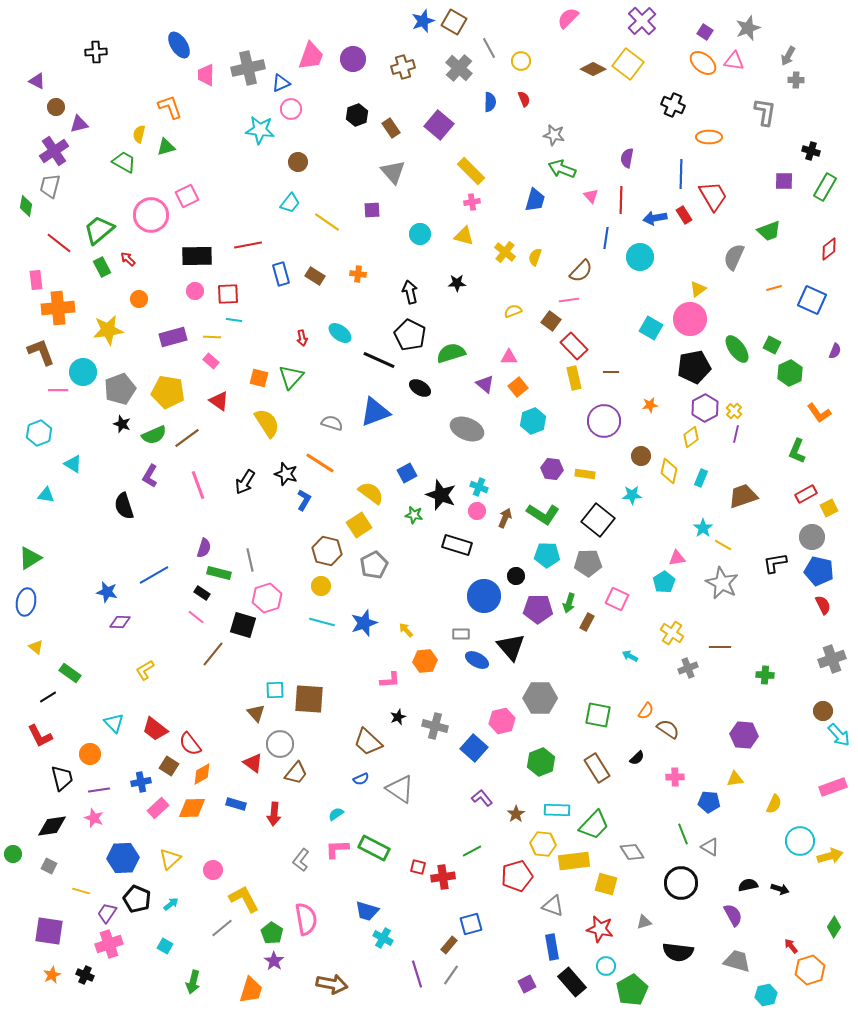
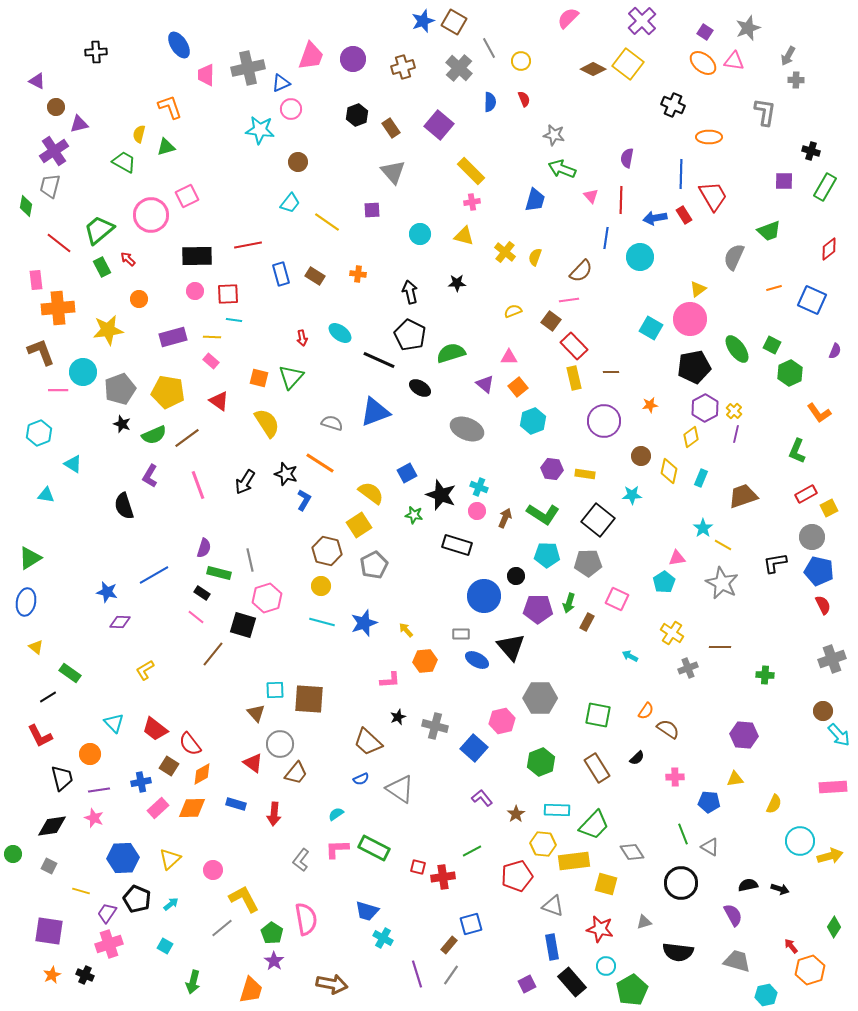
pink rectangle at (833, 787): rotated 16 degrees clockwise
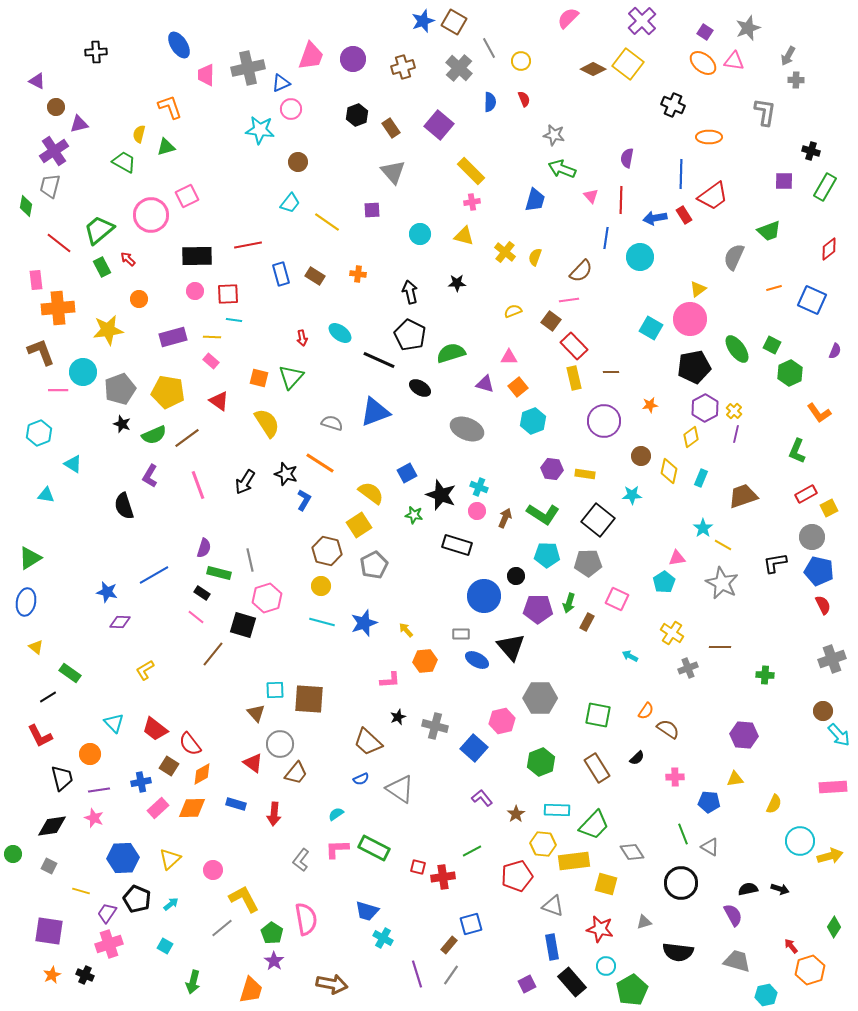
red trapezoid at (713, 196): rotated 84 degrees clockwise
purple triangle at (485, 384): rotated 24 degrees counterclockwise
black semicircle at (748, 885): moved 4 px down
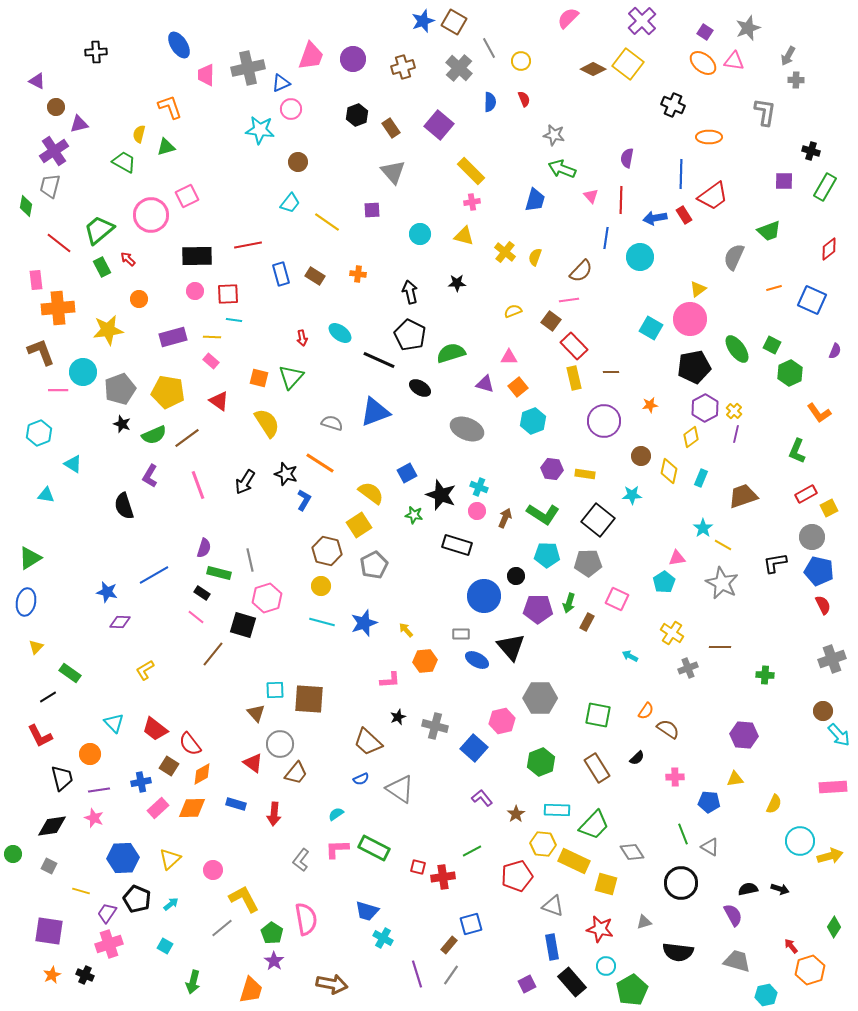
yellow triangle at (36, 647): rotated 35 degrees clockwise
yellow rectangle at (574, 861): rotated 32 degrees clockwise
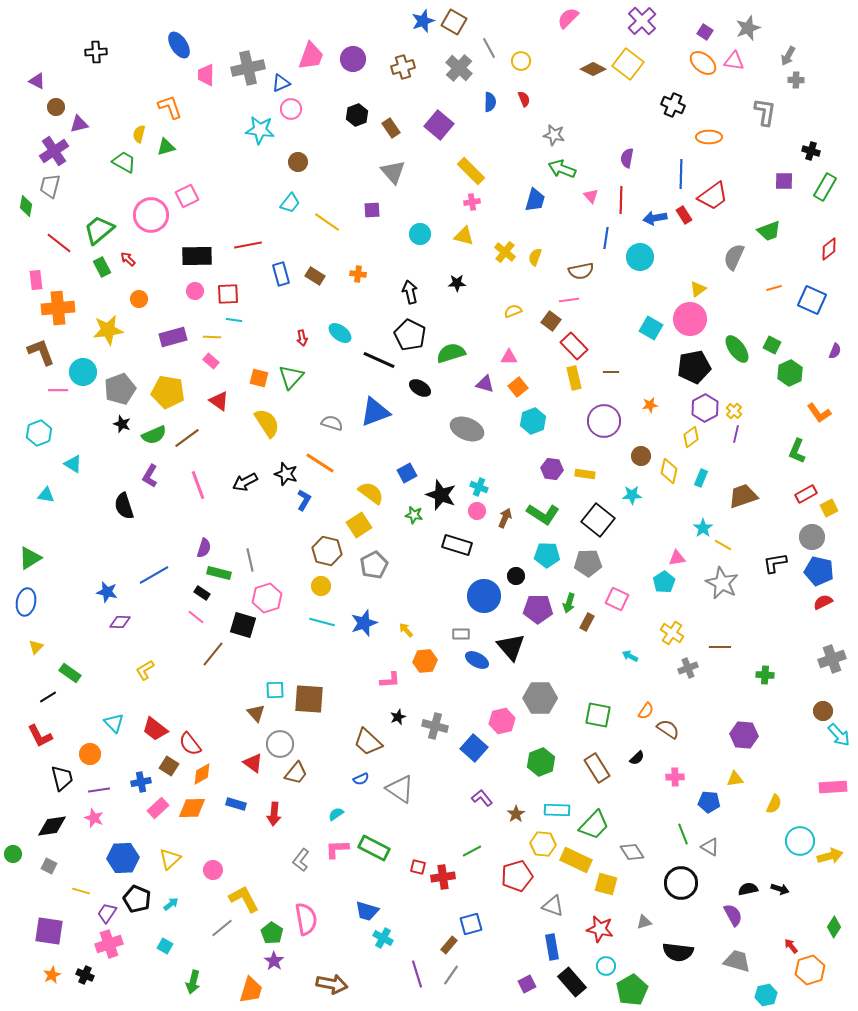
brown semicircle at (581, 271): rotated 35 degrees clockwise
black arrow at (245, 482): rotated 30 degrees clockwise
red semicircle at (823, 605): moved 3 px up; rotated 90 degrees counterclockwise
yellow rectangle at (574, 861): moved 2 px right, 1 px up
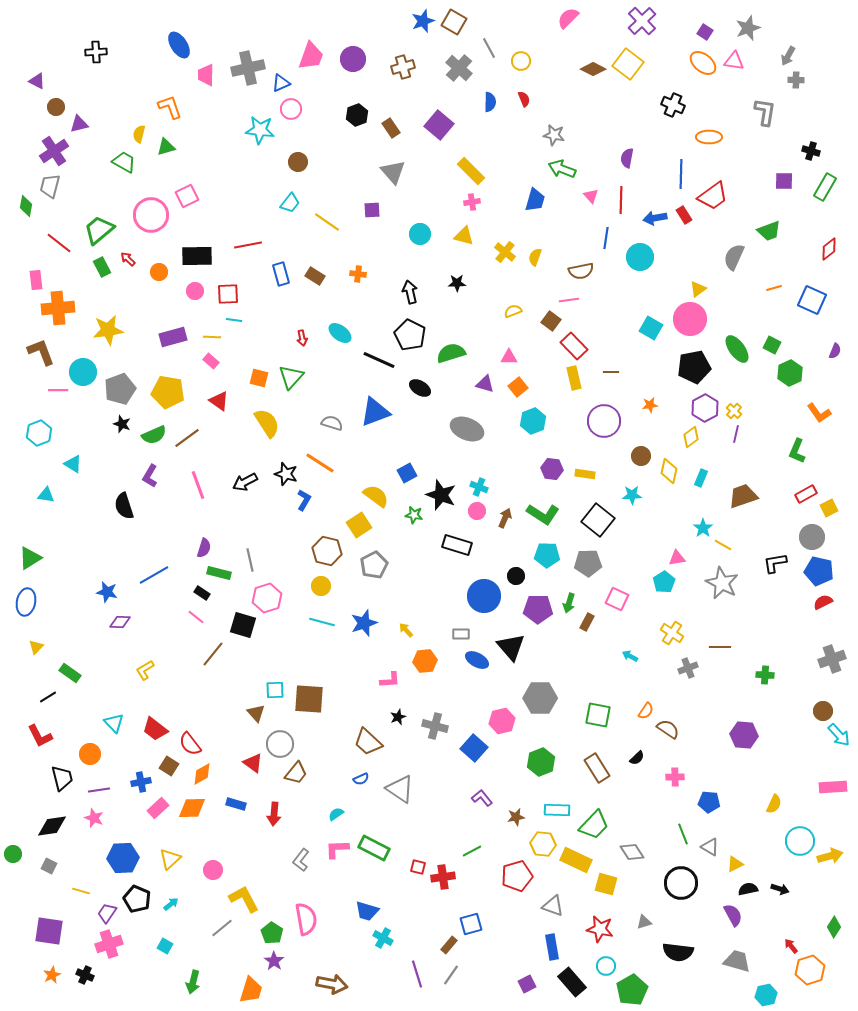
orange circle at (139, 299): moved 20 px right, 27 px up
yellow semicircle at (371, 493): moved 5 px right, 3 px down
yellow triangle at (735, 779): moved 85 px down; rotated 18 degrees counterclockwise
brown star at (516, 814): moved 3 px down; rotated 24 degrees clockwise
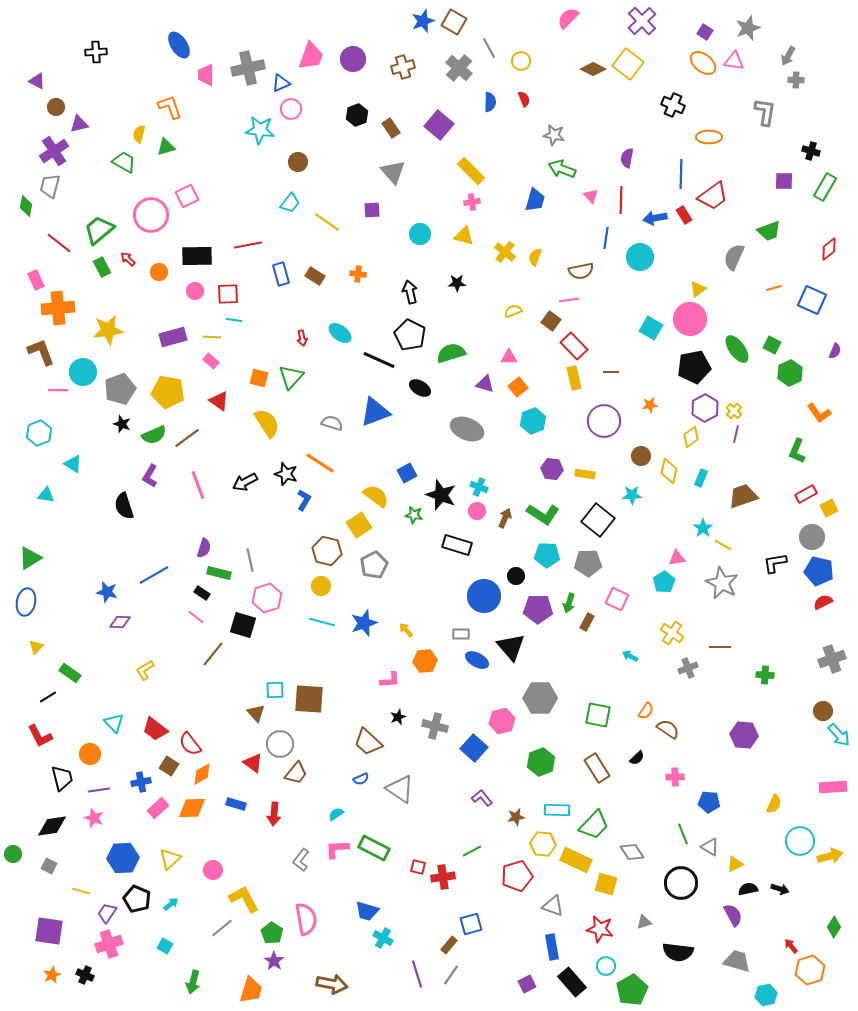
pink rectangle at (36, 280): rotated 18 degrees counterclockwise
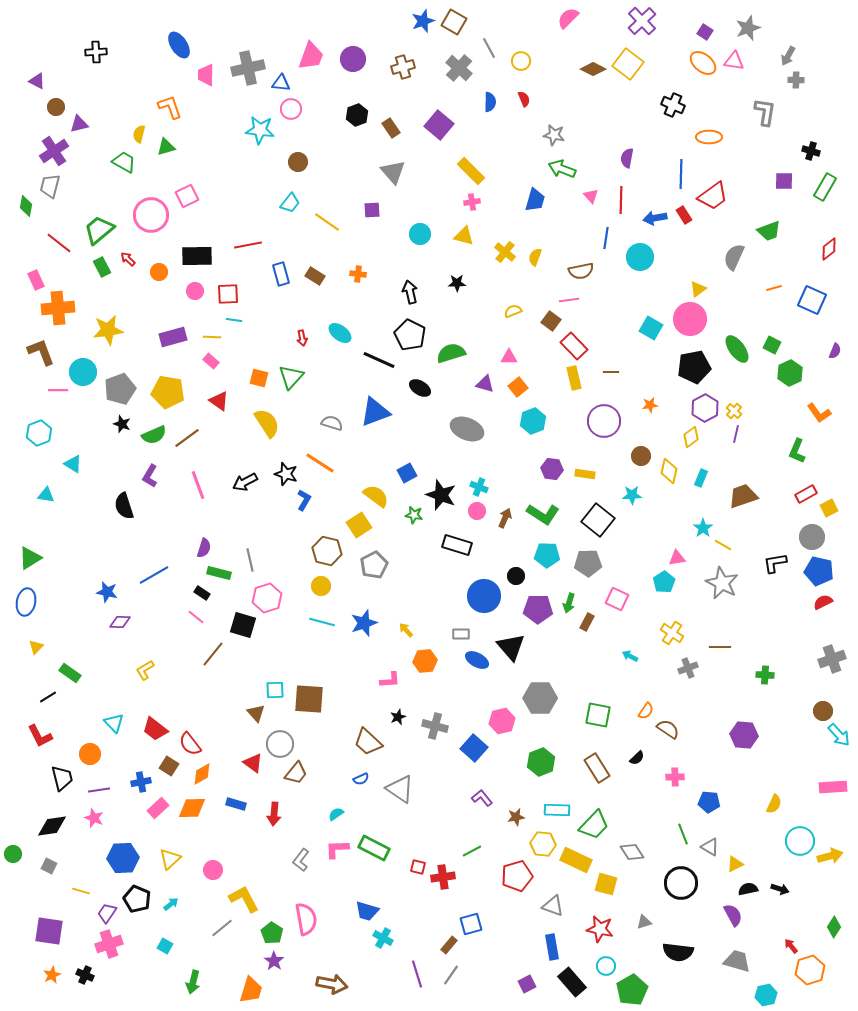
blue triangle at (281, 83): rotated 30 degrees clockwise
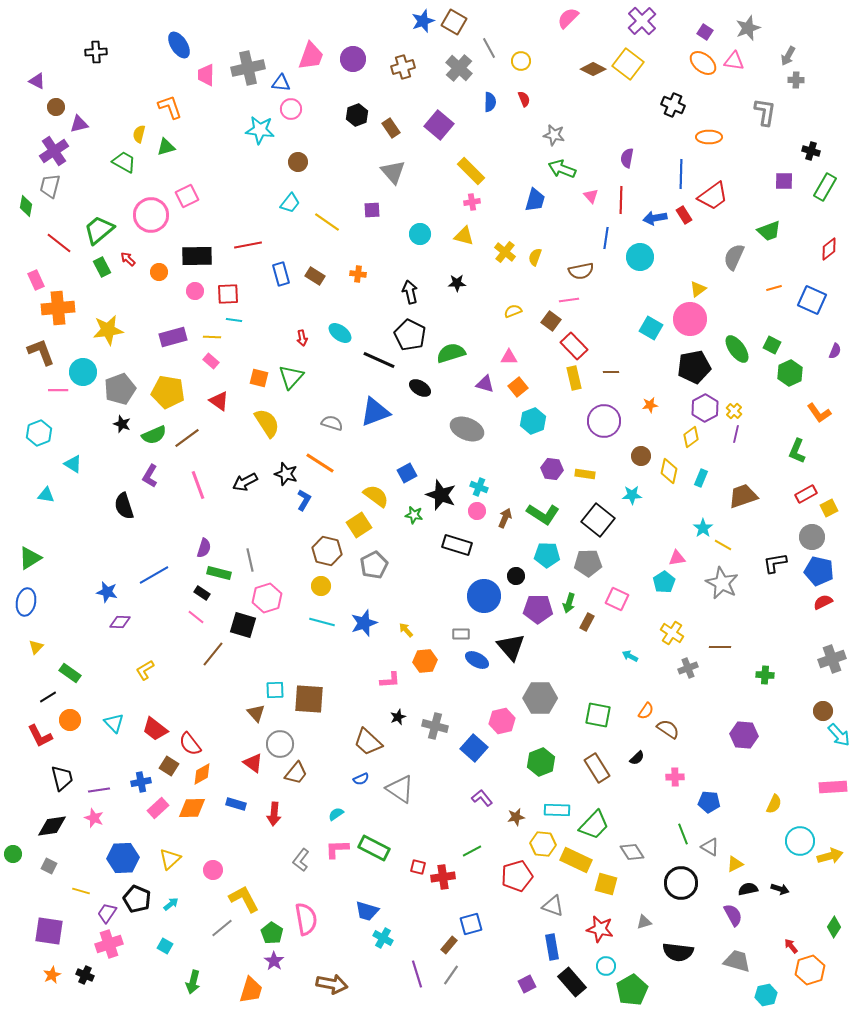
orange circle at (90, 754): moved 20 px left, 34 px up
